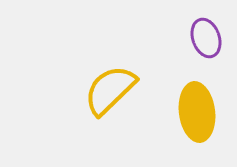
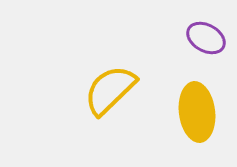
purple ellipse: rotated 42 degrees counterclockwise
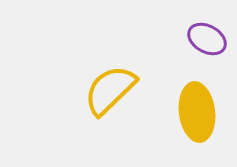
purple ellipse: moved 1 px right, 1 px down
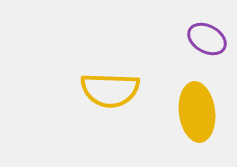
yellow semicircle: rotated 134 degrees counterclockwise
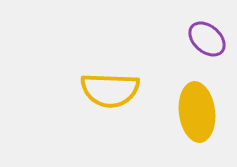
purple ellipse: rotated 12 degrees clockwise
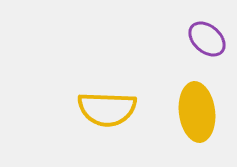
yellow semicircle: moved 3 px left, 19 px down
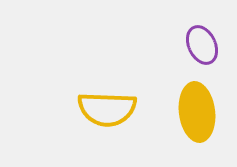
purple ellipse: moved 5 px left, 6 px down; rotated 24 degrees clockwise
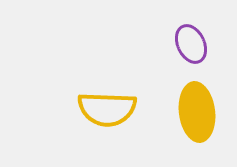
purple ellipse: moved 11 px left, 1 px up
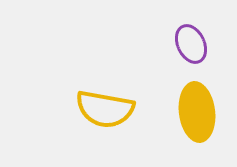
yellow semicircle: moved 2 px left; rotated 8 degrees clockwise
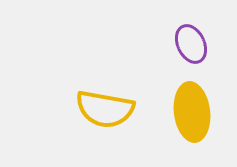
yellow ellipse: moved 5 px left
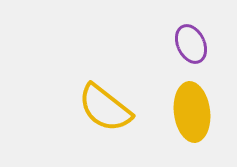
yellow semicircle: moved 1 px up; rotated 28 degrees clockwise
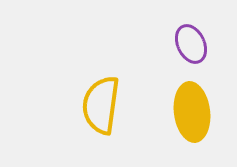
yellow semicircle: moved 4 px left, 3 px up; rotated 60 degrees clockwise
